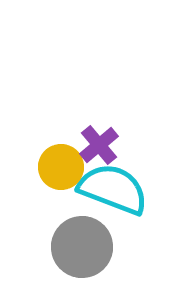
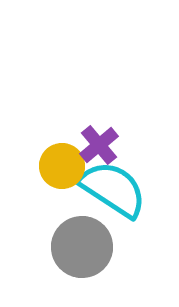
yellow circle: moved 1 px right, 1 px up
cyan semicircle: rotated 12 degrees clockwise
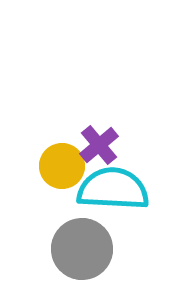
cyan semicircle: rotated 30 degrees counterclockwise
gray circle: moved 2 px down
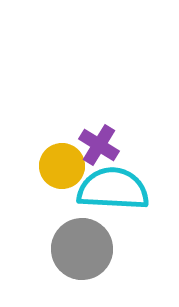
purple cross: rotated 18 degrees counterclockwise
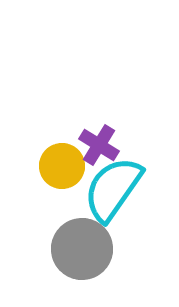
cyan semicircle: rotated 58 degrees counterclockwise
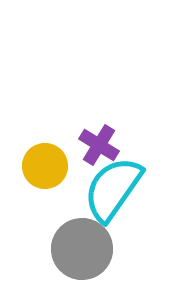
yellow circle: moved 17 px left
